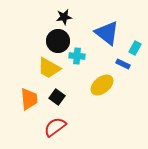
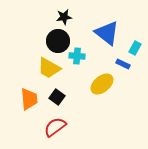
yellow ellipse: moved 1 px up
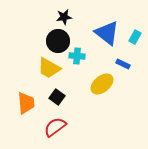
cyan rectangle: moved 11 px up
orange trapezoid: moved 3 px left, 4 px down
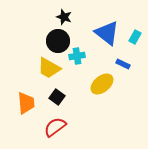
black star: rotated 28 degrees clockwise
cyan cross: rotated 14 degrees counterclockwise
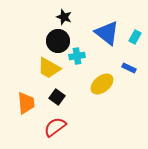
blue rectangle: moved 6 px right, 4 px down
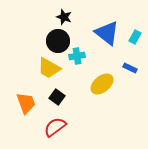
blue rectangle: moved 1 px right
orange trapezoid: rotated 15 degrees counterclockwise
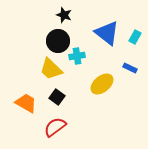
black star: moved 2 px up
yellow trapezoid: moved 2 px right, 1 px down; rotated 15 degrees clockwise
orange trapezoid: rotated 40 degrees counterclockwise
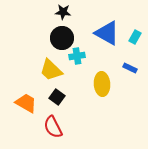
black star: moved 1 px left, 3 px up; rotated 14 degrees counterclockwise
blue triangle: rotated 8 degrees counterclockwise
black circle: moved 4 px right, 3 px up
yellow trapezoid: moved 1 px down
yellow ellipse: rotated 55 degrees counterclockwise
red semicircle: moved 2 px left; rotated 80 degrees counterclockwise
